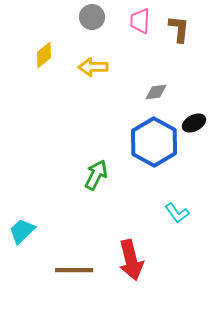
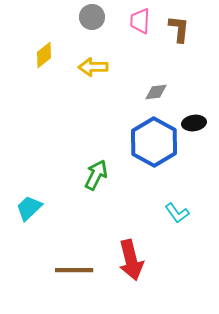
black ellipse: rotated 20 degrees clockwise
cyan trapezoid: moved 7 px right, 23 px up
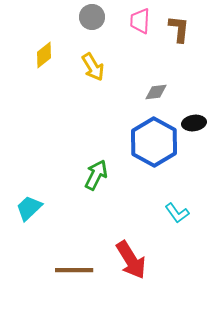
yellow arrow: rotated 120 degrees counterclockwise
red arrow: rotated 18 degrees counterclockwise
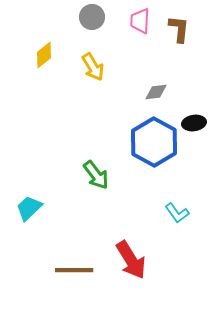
green arrow: rotated 116 degrees clockwise
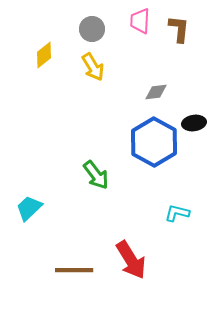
gray circle: moved 12 px down
cyan L-shape: rotated 140 degrees clockwise
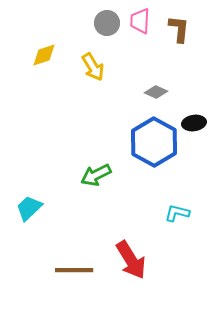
gray circle: moved 15 px right, 6 px up
yellow diamond: rotated 20 degrees clockwise
gray diamond: rotated 30 degrees clockwise
green arrow: rotated 100 degrees clockwise
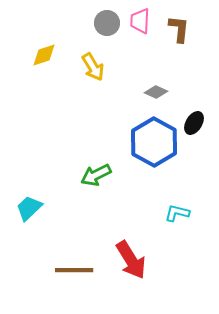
black ellipse: rotated 50 degrees counterclockwise
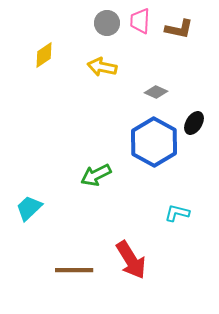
brown L-shape: rotated 96 degrees clockwise
yellow diamond: rotated 16 degrees counterclockwise
yellow arrow: moved 9 px right; rotated 132 degrees clockwise
